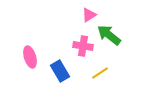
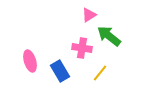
green arrow: moved 1 px down
pink cross: moved 1 px left, 2 px down
pink ellipse: moved 4 px down
yellow line: rotated 18 degrees counterclockwise
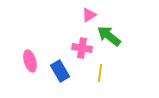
yellow line: rotated 30 degrees counterclockwise
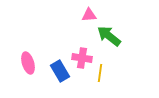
pink triangle: rotated 28 degrees clockwise
pink cross: moved 10 px down
pink ellipse: moved 2 px left, 2 px down
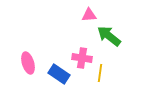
blue rectangle: moved 1 px left, 3 px down; rotated 25 degrees counterclockwise
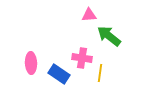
pink ellipse: moved 3 px right; rotated 15 degrees clockwise
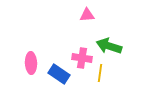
pink triangle: moved 2 px left
green arrow: moved 10 px down; rotated 20 degrees counterclockwise
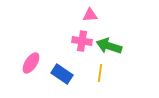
pink triangle: moved 3 px right
pink cross: moved 17 px up
pink ellipse: rotated 35 degrees clockwise
blue rectangle: moved 3 px right
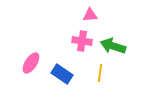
green arrow: moved 4 px right
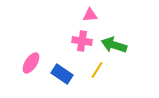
green arrow: moved 1 px right, 1 px up
yellow line: moved 3 px left, 3 px up; rotated 24 degrees clockwise
